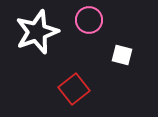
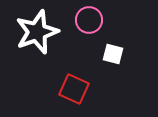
white square: moved 9 px left, 1 px up
red square: rotated 28 degrees counterclockwise
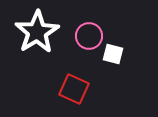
pink circle: moved 16 px down
white star: rotated 12 degrees counterclockwise
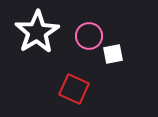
white square: rotated 25 degrees counterclockwise
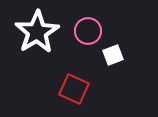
pink circle: moved 1 px left, 5 px up
white square: moved 1 px down; rotated 10 degrees counterclockwise
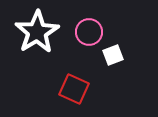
pink circle: moved 1 px right, 1 px down
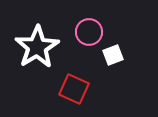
white star: moved 15 px down
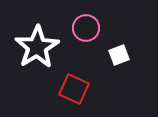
pink circle: moved 3 px left, 4 px up
white square: moved 6 px right
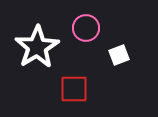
red square: rotated 24 degrees counterclockwise
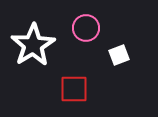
white star: moved 4 px left, 2 px up
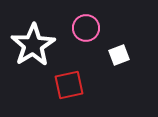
red square: moved 5 px left, 4 px up; rotated 12 degrees counterclockwise
